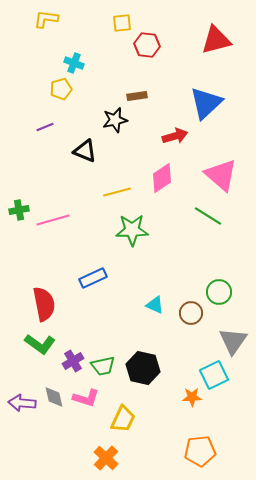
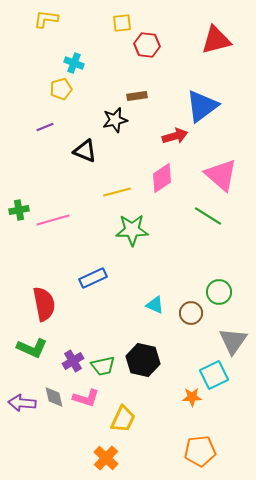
blue triangle: moved 4 px left, 3 px down; rotated 6 degrees clockwise
green L-shape: moved 8 px left, 4 px down; rotated 12 degrees counterclockwise
black hexagon: moved 8 px up
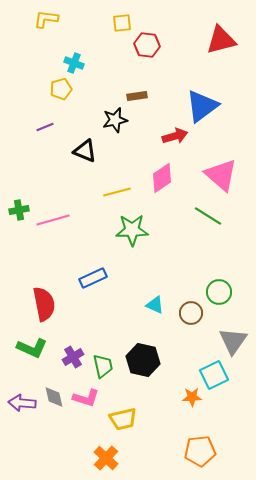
red triangle: moved 5 px right
purple cross: moved 4 px up
green trapezoid: rotated 90 degrees counterclockwise
yellow trapezoid: rotated 52 degrees clockwise
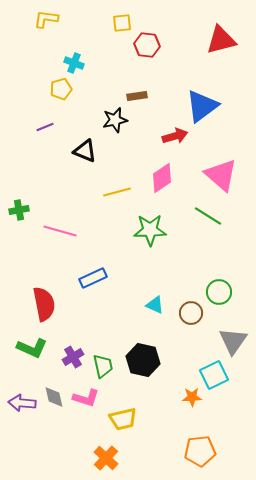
pink line: moved 7 px right, 11 px down; rotated 32 degrees clockwise
green star: moved 18 px right
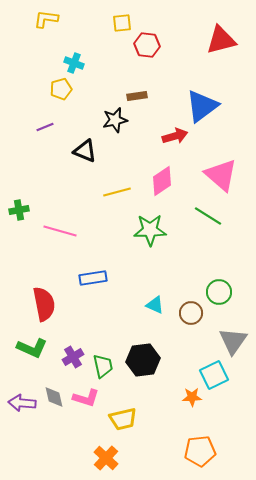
pink diamond: moved 3 px down
blue rectangle: rotated 16 degrees clockwise
black hexagon: rotated 20 degrees counterclockwise
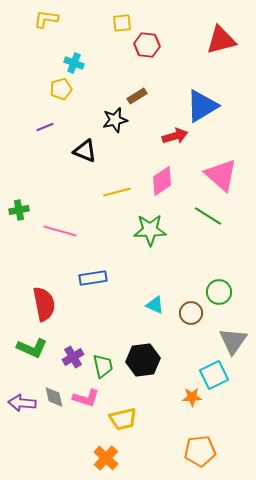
brown rectangle: rotated 24 degrees counterclockwise
blue triangle: rotated 6 degrees clockwise
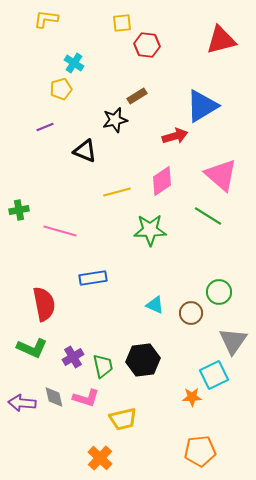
cyan cross: rotated 12 degrees clockwise
orange cross: moved 6 px left
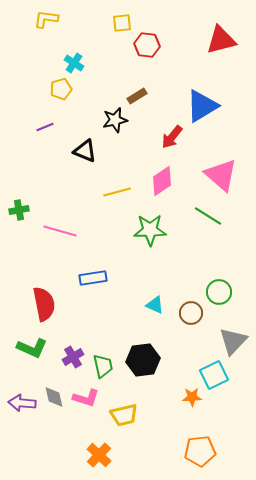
red arrow: moved 3 px left, 1 px down; rotated 145 degrees clockwise
gray triangle: rotated 8 degrees clockwise
yellow trapezoid: moved 1 px right, 4 px up
orange cross: moved 1 px left, 3 px up
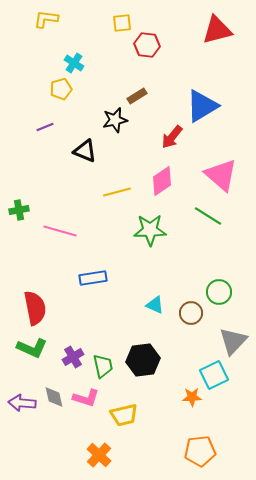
red triangle: moved 4 px left, 10 px up
red semicircle: moved 9 px left, 4 px down
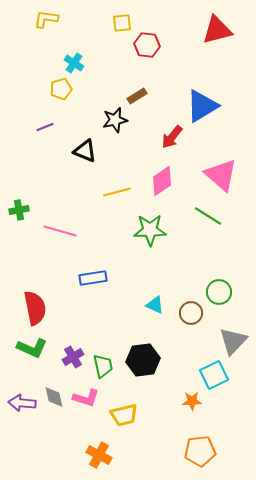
orange star: moved 4 px down
orange cross: rotated 15 degrees counterclockwise
